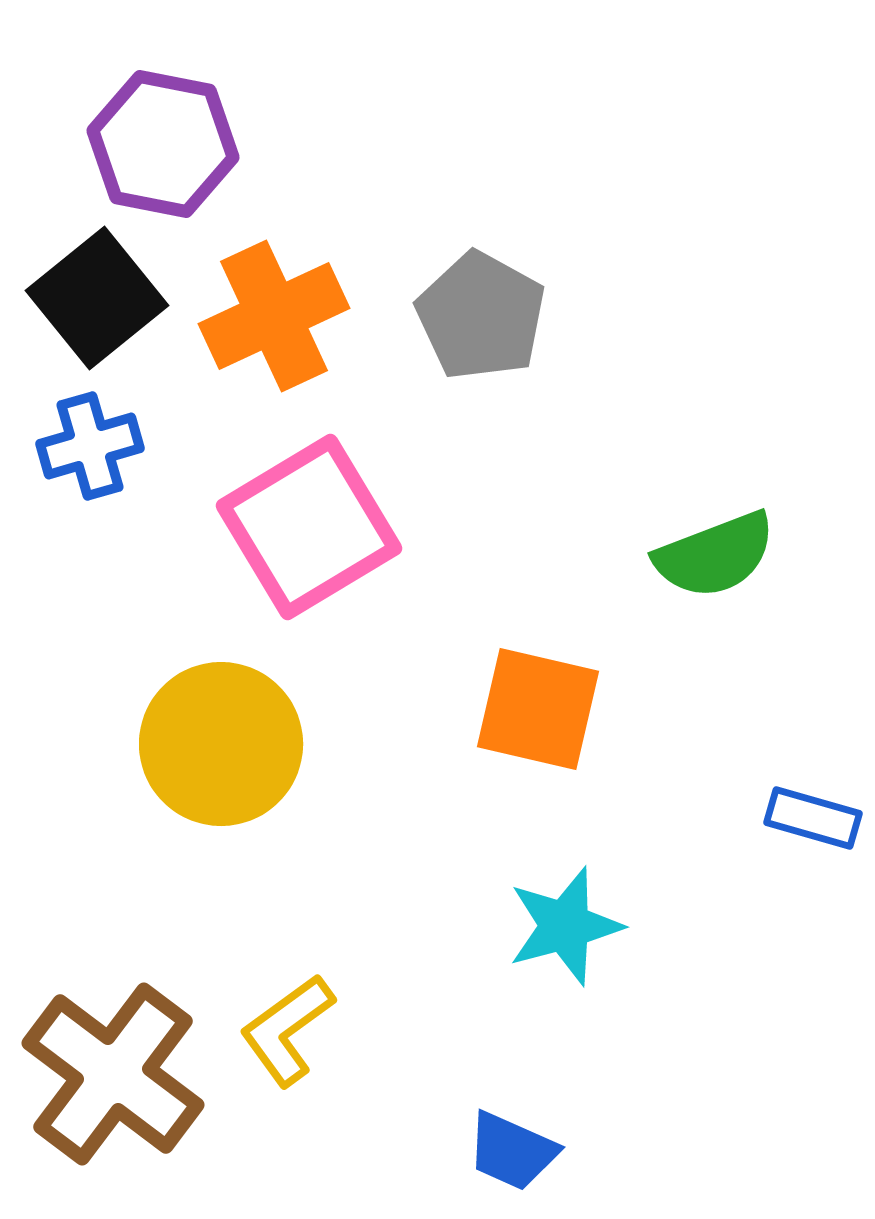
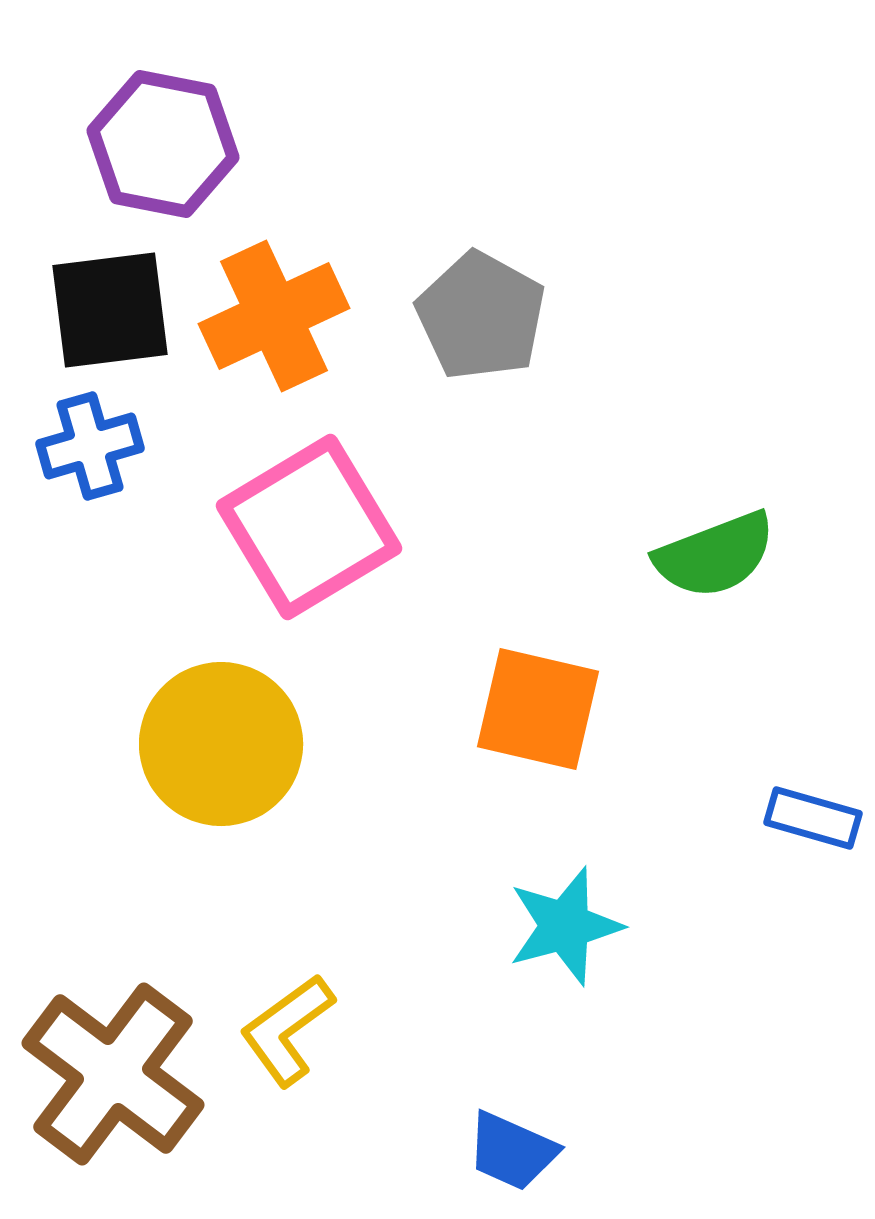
black square: moved 13 px right, 12 px down; rotated 32 degrees clockwise
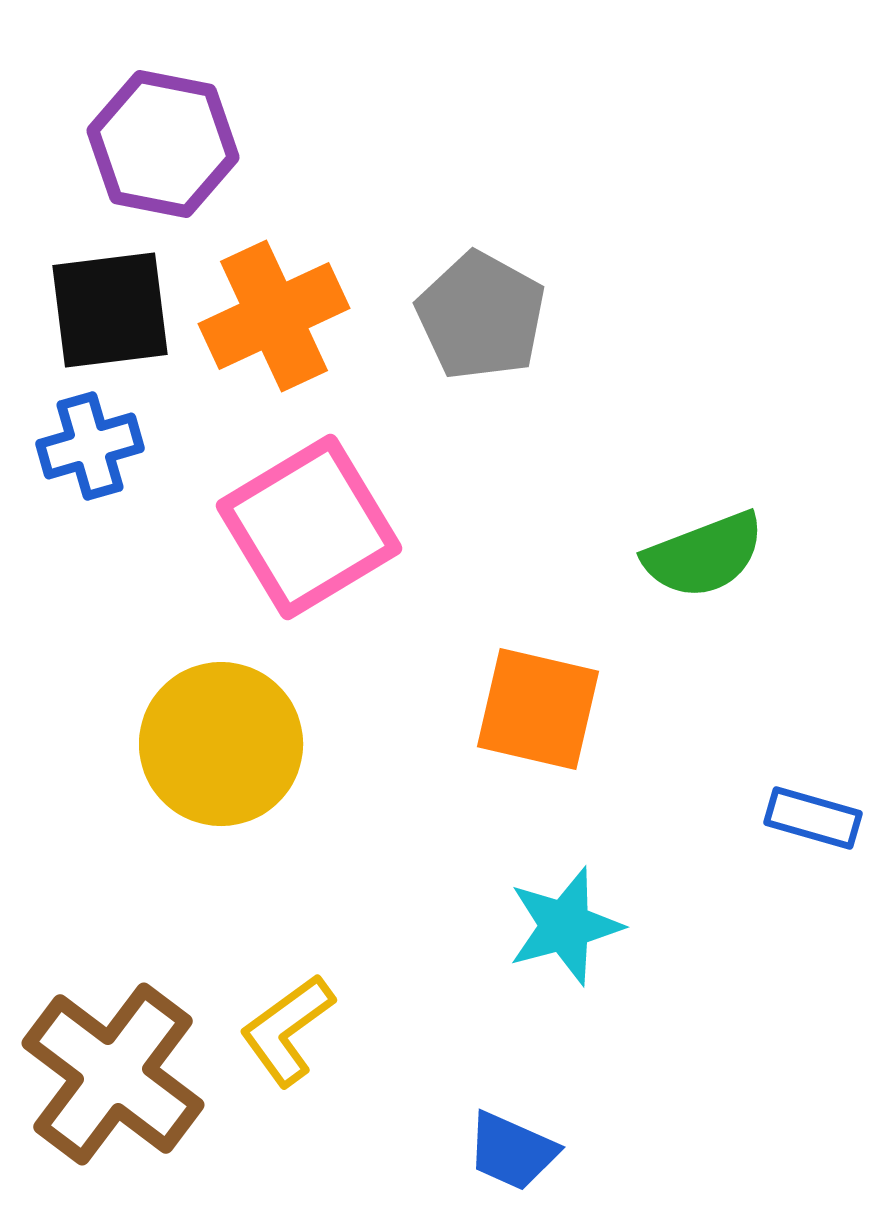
green semicircle: moved 11 px left
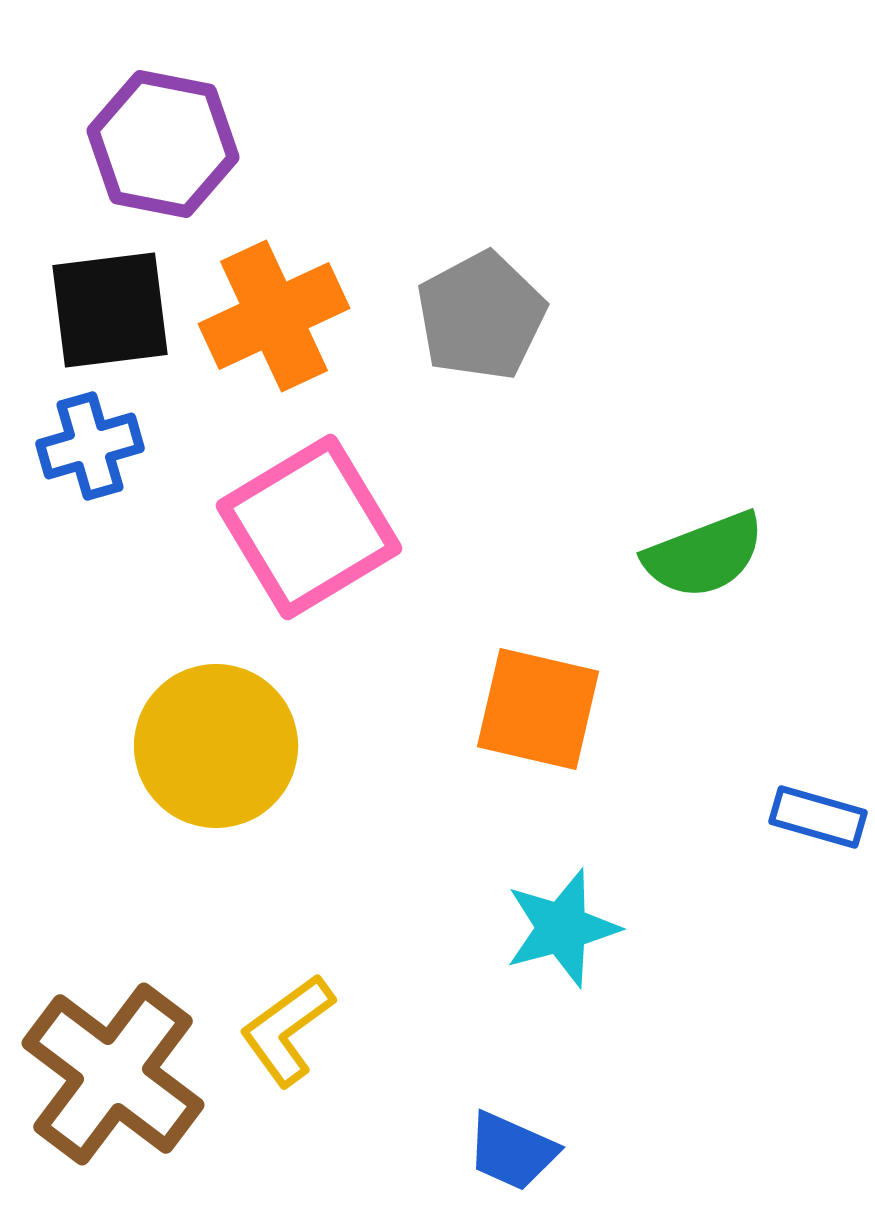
gray pentagon: rotated 15 degrees clockwise
yellow circle: moved 5 px left, 2 px down
blue rectangle: moved 5 px right, 1 px up
cyan star: moved 3 px left, 2 px down
